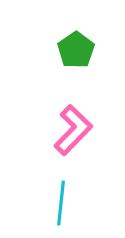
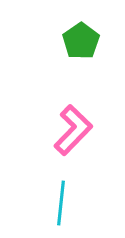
green pentagon: moved 5 px right, 9 px up
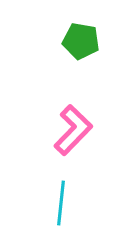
green pentagon: rotated 27 degrees counterclockwise
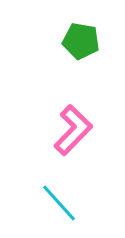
cyan line: moved 2 px left; rotated 48 degrees counterclockwise
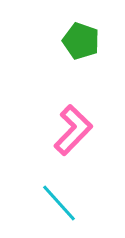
green pentagon: rotated 9 degrees clockwise
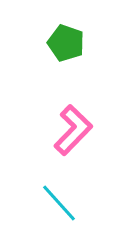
green pentagon: moved 15 px left, 2 px down
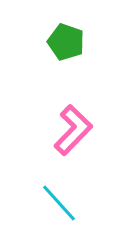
green pentagon: moved 1 px up
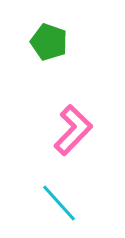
green pentagon: moved 17 px left
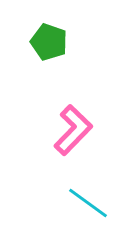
cyan line: moved 29 px right; rotated 12 degrees counterclockwise
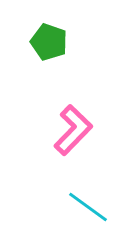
cyan line: moved 4 px down
